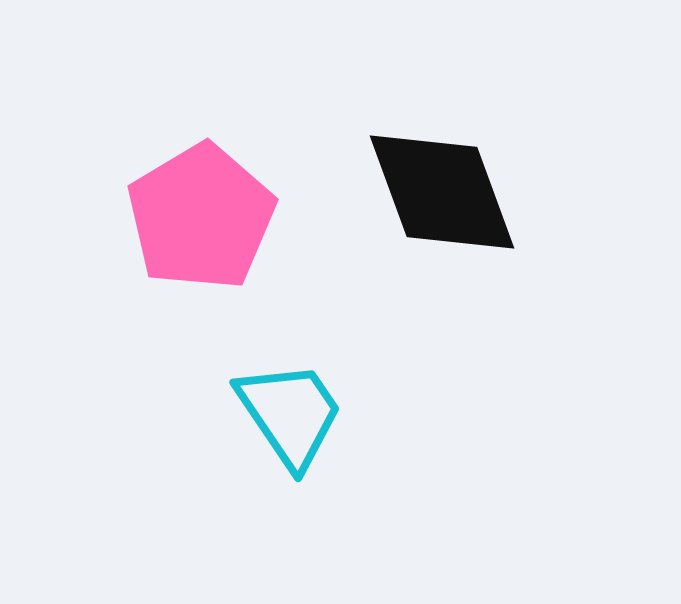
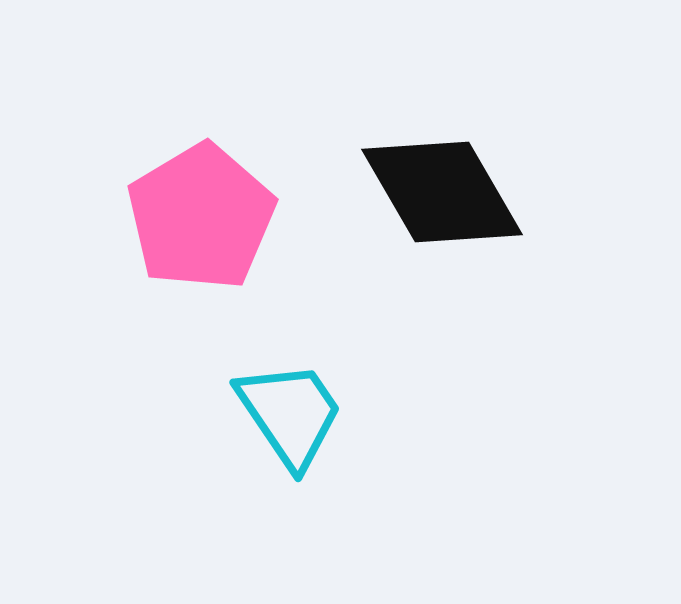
black diamond: rotated 10 degrees counterclockwise
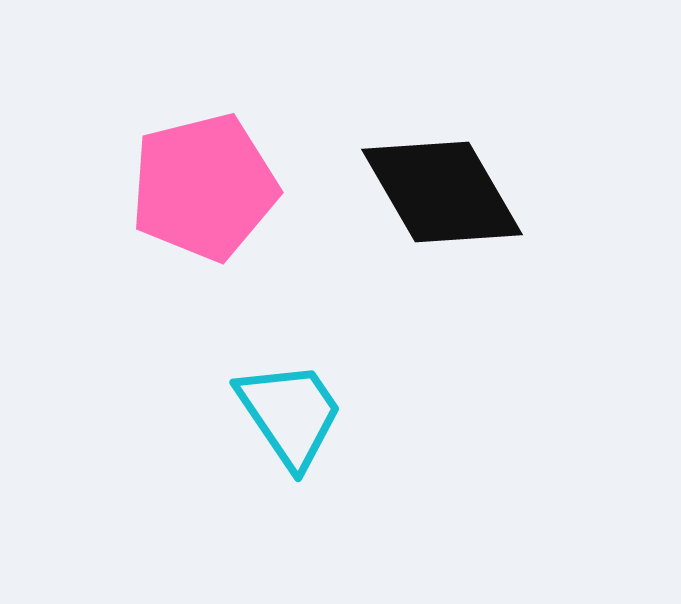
pink pentagon: moved 3 px right, 30 px up; rotated 17 degrees clockwise
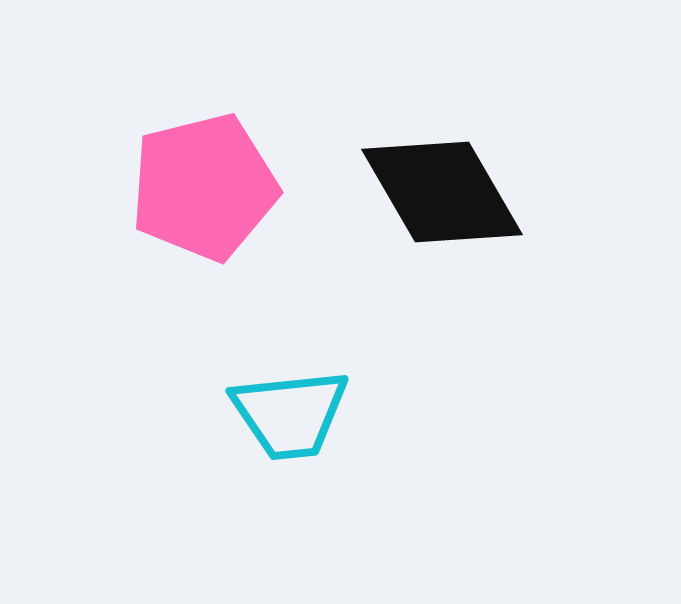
cyan trapezoid: rotated 118 degrees clockwise
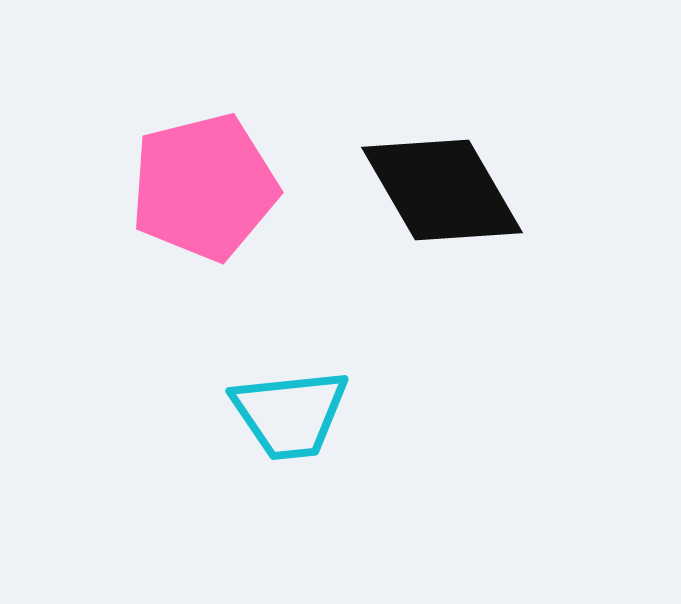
black diamond: moved 2 px up
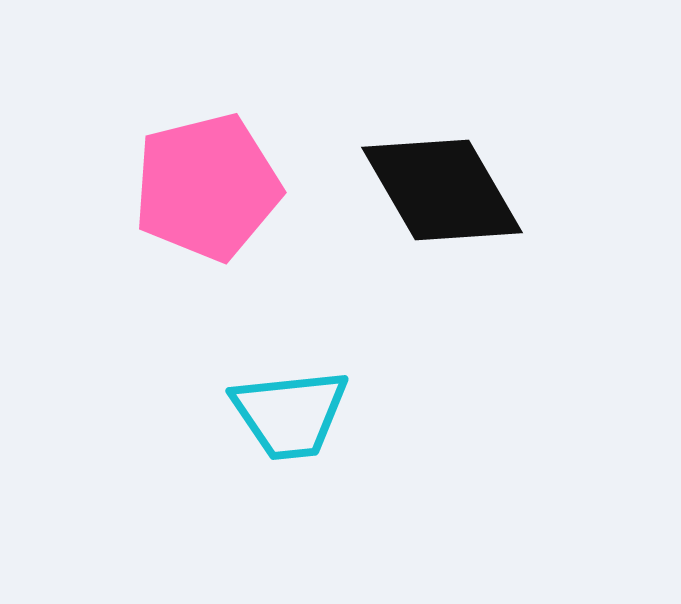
pink pentagon: moved 3 px right
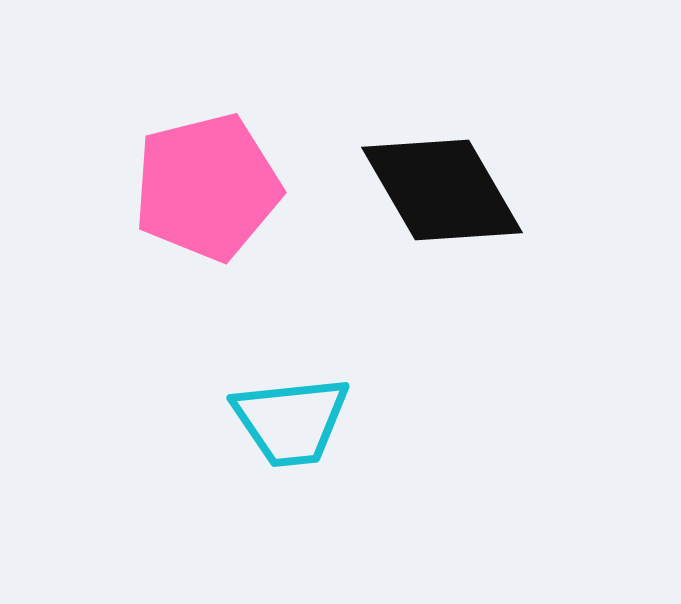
cyan trapezoid: moved 1 px right, 7 px down
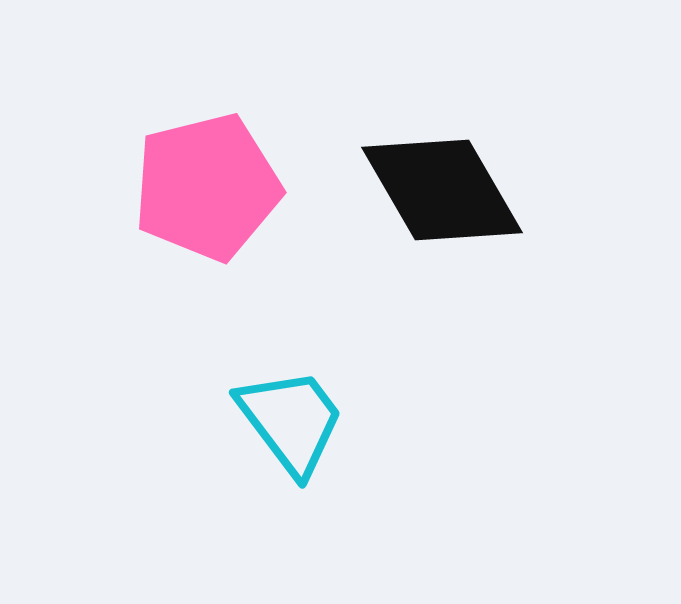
cyan trapezoid: rotated 121 degrees counterclockwise
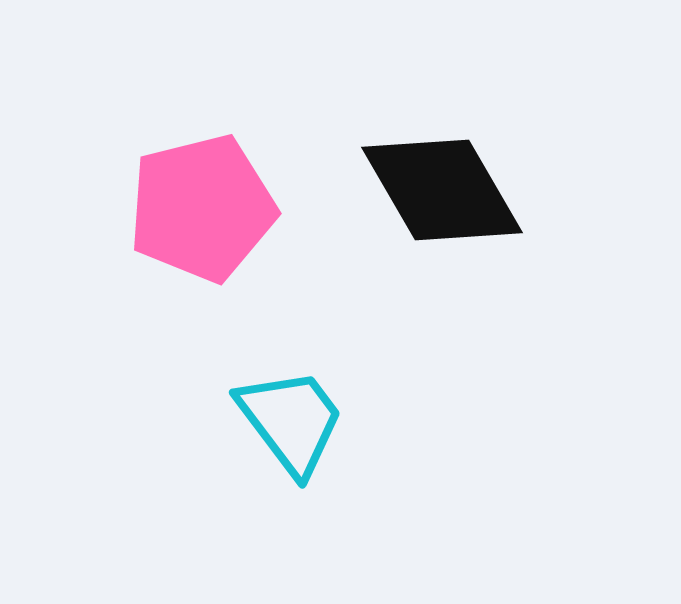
pink pentagon: moved 5 px left, 21 px down
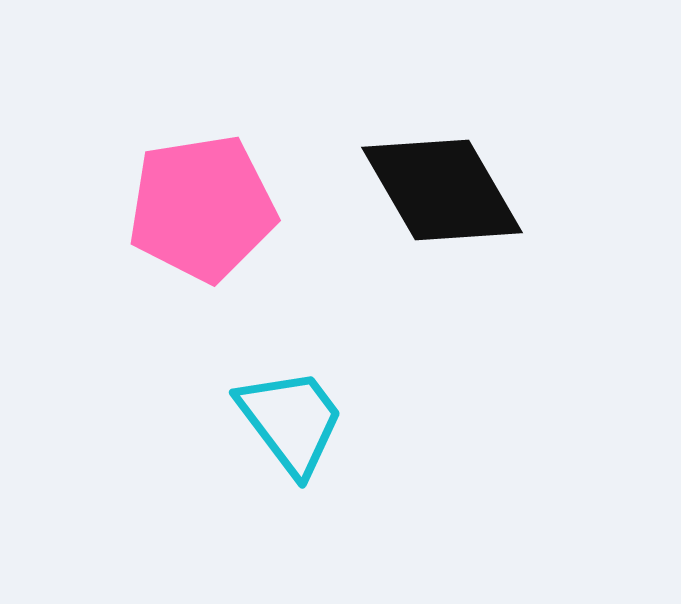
pink pentagon: rotated 5 degrees clockwise
